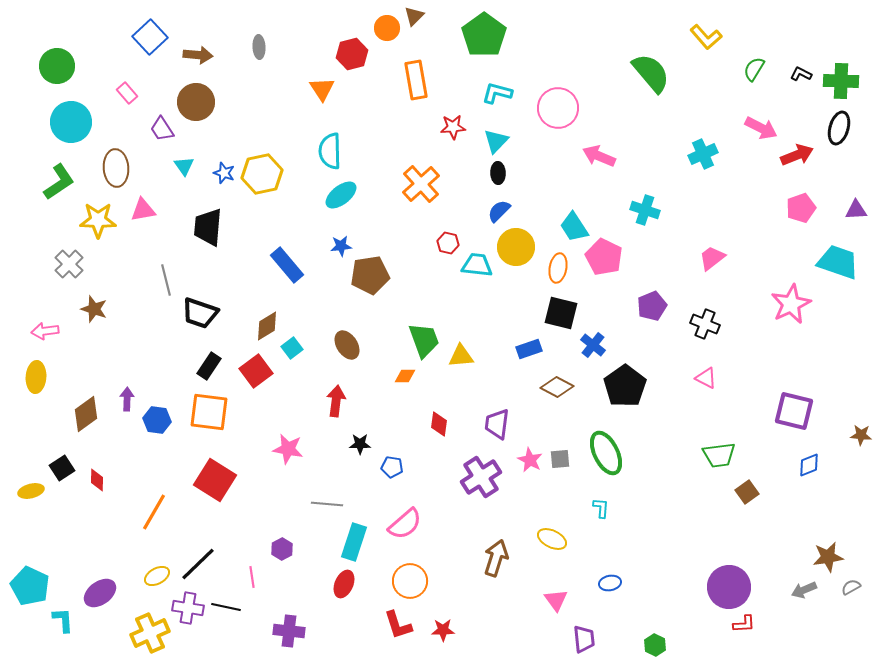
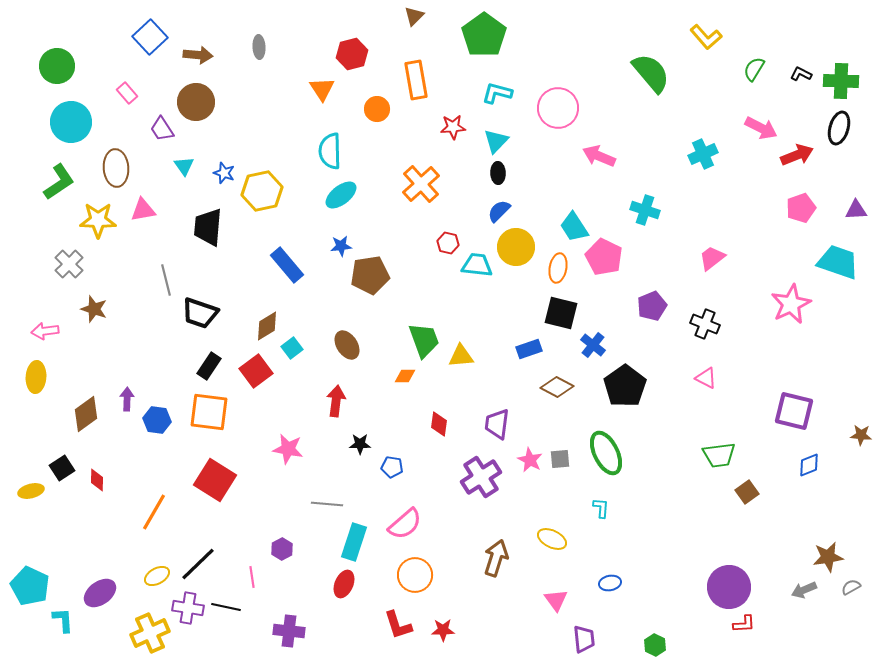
orange circle at (387, 28): moved 10 px left, 81 px down
yellow hexagon at (262, 174): moved 17 px down
orange circle at (410, 581): moved 5 px right, 6 px up
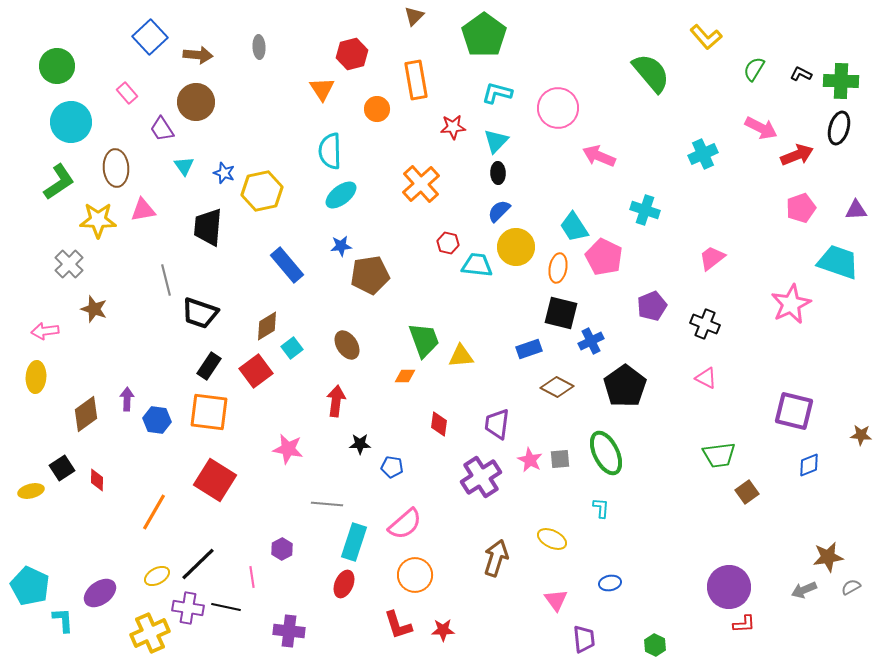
blue cross at (593, 345): moved 2 px left, 4 px up; rotated 25 degrees clockwise
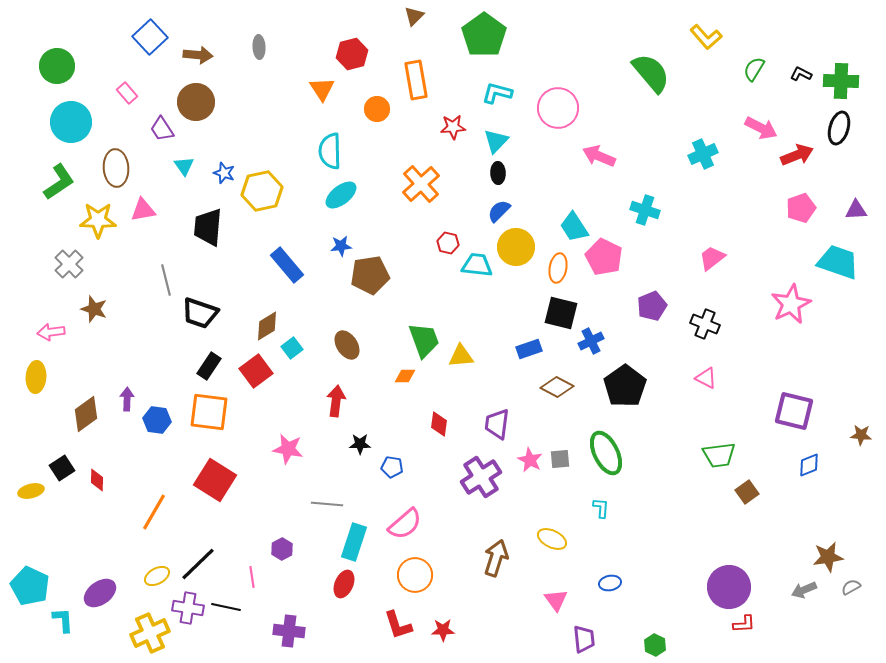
pink arrow at (45, 331): moved 6 px right, 1 px down
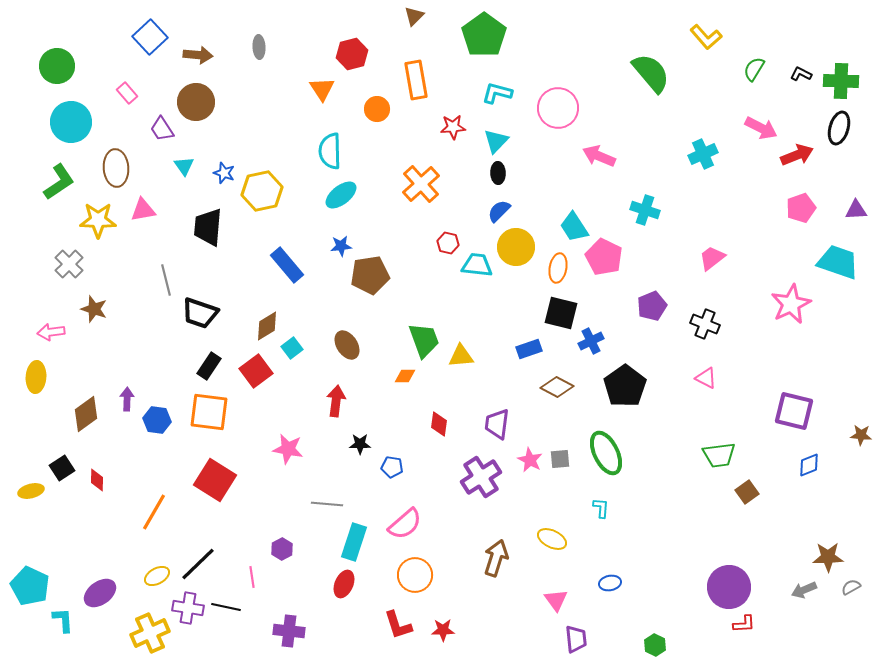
brown star at (828, 557): rotated 8 degrees clockwise
purple trapezoid at (584, 639): moved 8 px left
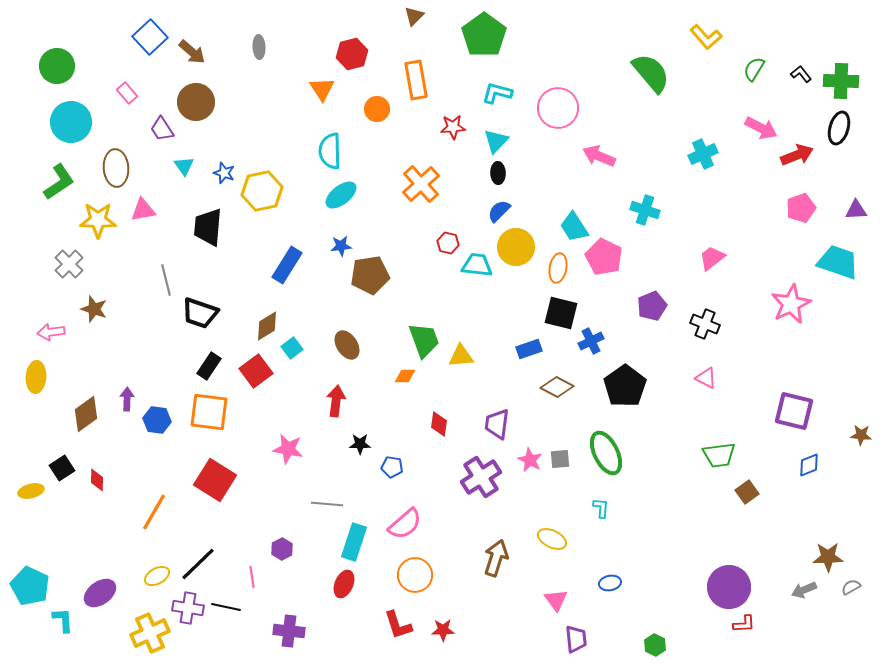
brown arrow at (198, 55): moved 6 px left, 3 px up; rotated 36 degrees clockwise
black L-shape at (801, 74): rotated 25 degrees clockwise
blue rectangle at (287, 265): rotated 72 degrees clockwise
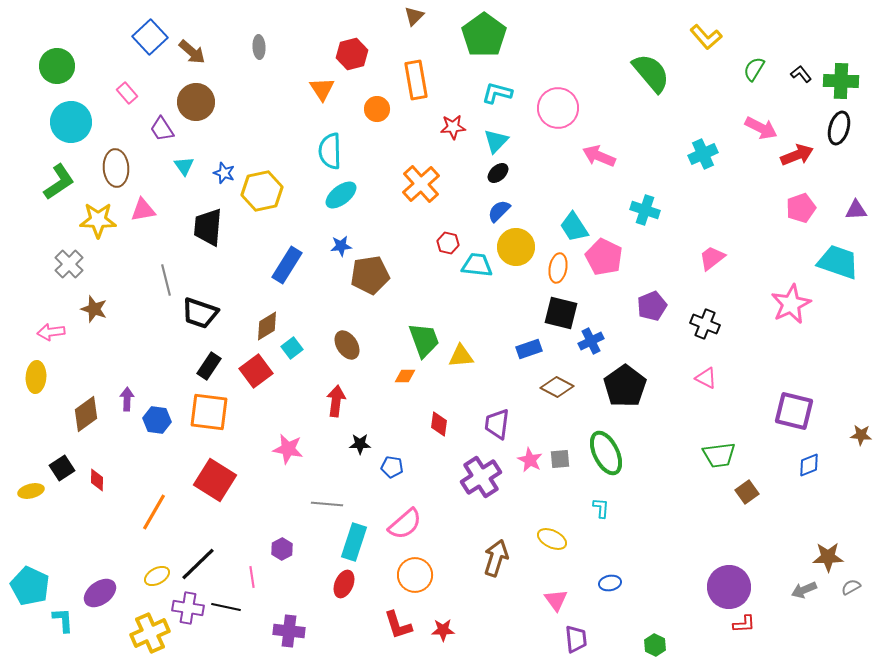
black ellipse at (498, 173): rotated 50 degrees clockwise
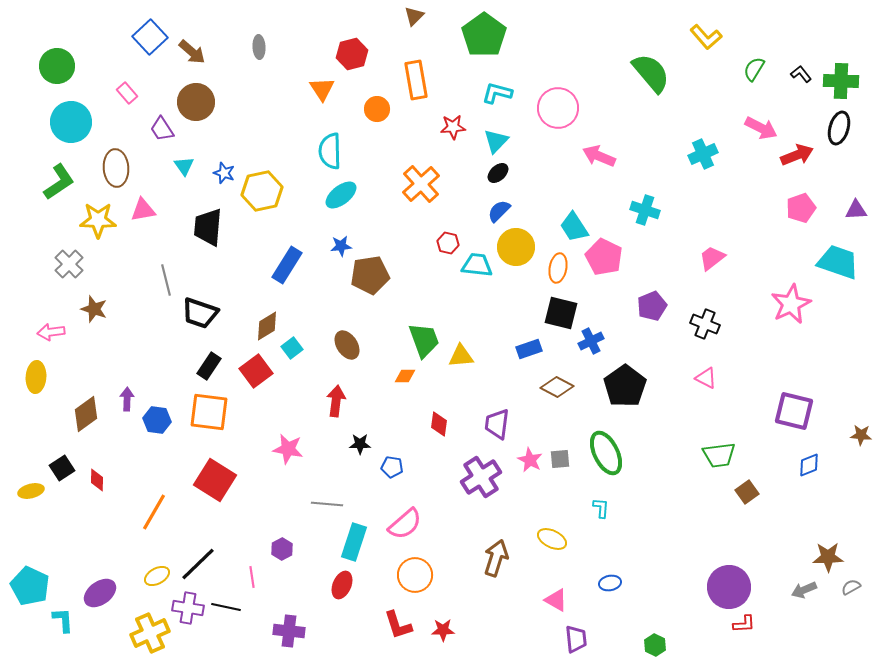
red ellipse at (344, 584): moved 2 px left, 1 px down
pink triangle at (556, 600): rotated 25 degrees counterclockwise
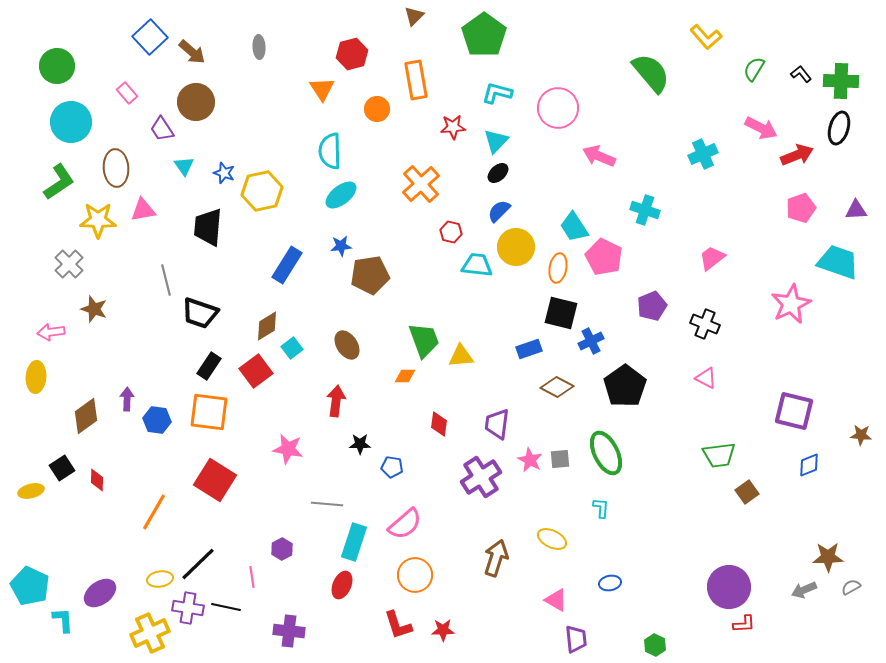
red hexagon at (448, 243): moved 3 px right, 11 px up
brown diamond at (86, 414): moved 2 px down
yellow ellipse at (157, 576): moved 3 px right, 3 px down; rotated 20 degrees clockwise
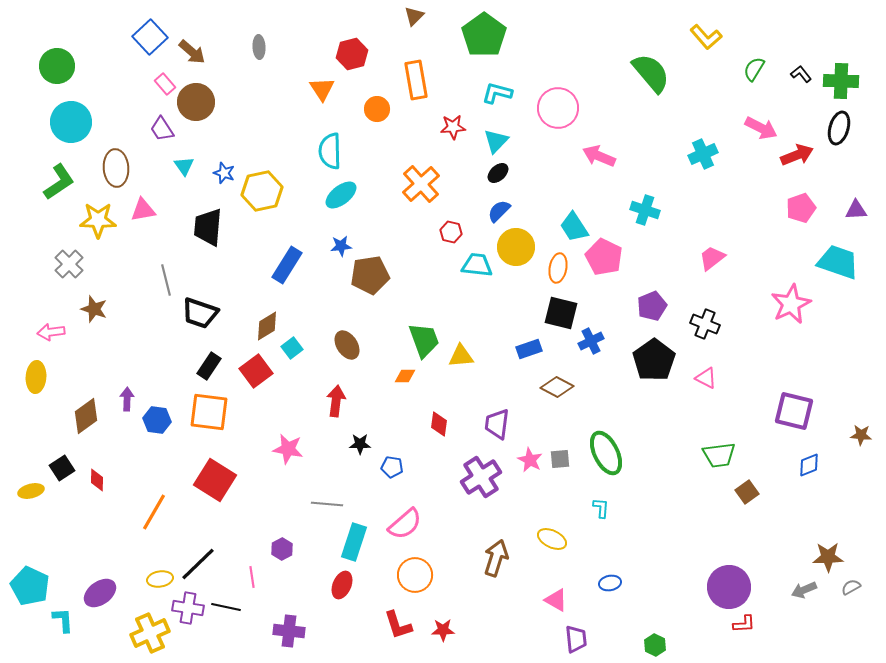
pink rectangle at (127, 93): moved 38 px right, 9 px up
black pentagon at (625, 386): moved 29 px right, 26 px up
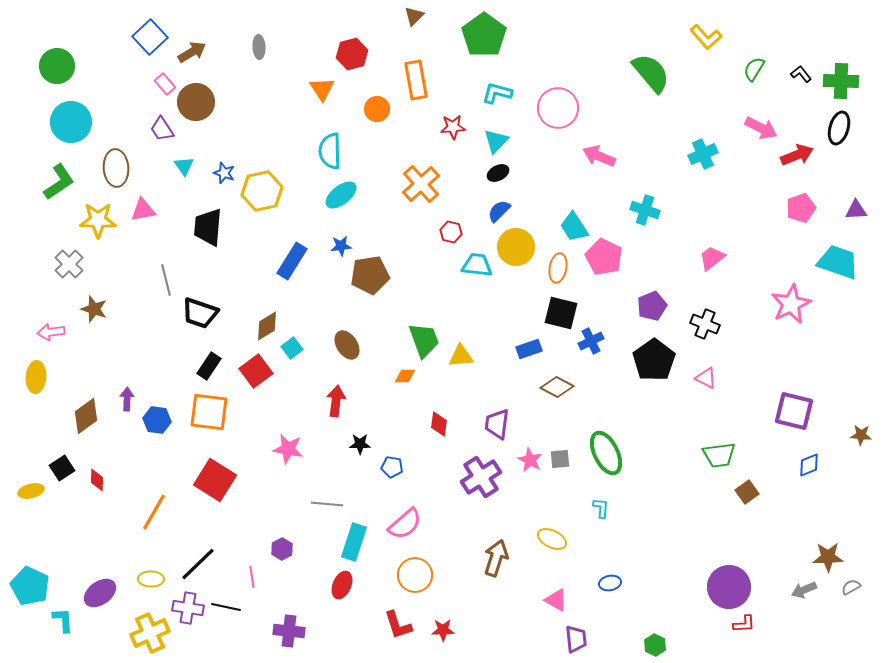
brown arrow at (192, 52): rotated 72 degrees counterclockwise
black ellipse at (498, 173): rotated 15 degrees clockwise
blue rectangle at (287, 265): moved 5 px right, 4 px up
yellow ellipse at (160, 579): moved 9 px left; rotated 10 degrees clockwise
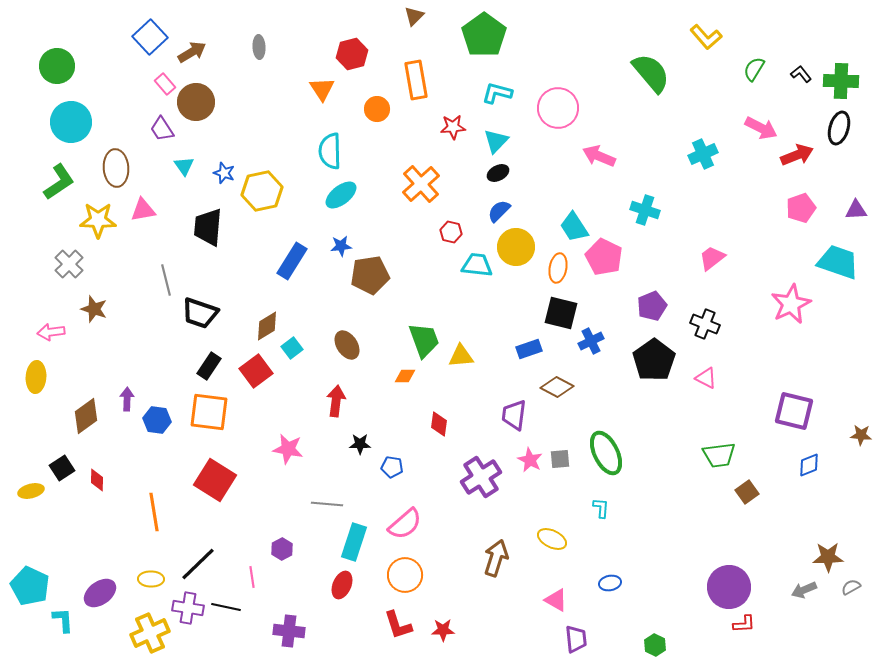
purple trapezoid at (497, 424): moved 17 px right, 9 px up
orange line at (154, 512): rotated 39 degrees counterclockwise
orange circle at (415, 575): moved 10 px left
